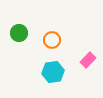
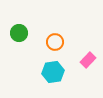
orange circle: moved 3 px right, 2 px down
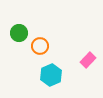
orange circle: moved 15 px left, 4 px down
cyan hexagon: moved 2 px left, 3 px down; rotated 15 degrees counterclockwise
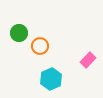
cyan hexagon: moved 4 px down
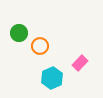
pink rectangle: moved 8 px left, 3 px down
cyan hexagon: moved 1 px right, 1 px up
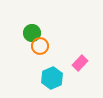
green circle: moved 13 px right
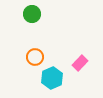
green circle: moved 19 px up
orange circle: moved 5 px left, 11 px down
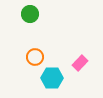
green circle: moved 2 px left
cyan hexagon: rotated 25 degrees clockwise
